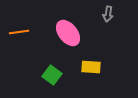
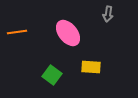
orange line: moved 2 px left
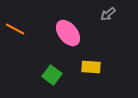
gray arrow: rotated 42 degrees clockwise
orange line: moved 2 px left, 3 px up; rotated 36 degrees clockwise
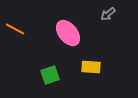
green square: moved 2 px left; rotated 36 degrees clockwise
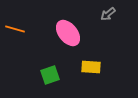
orange line: rotated 12 degrees counterclockwise
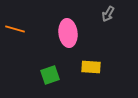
gray arrow: rotated 21 degrees counterclockwise
pink ellipse: rotated 32 degrees clockwise
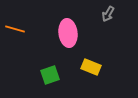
yellow rectangle: rotated 18 degrees clockwise
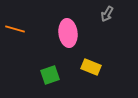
gray arrow: moved 1 px left
